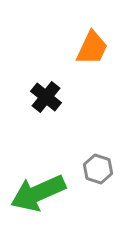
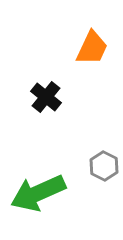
gray hexagon: moved 6 px right, 3 px up; rotated 8 degrees clockwise
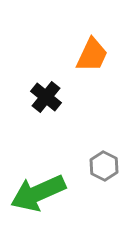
orange trapezoid: moved 7 px down
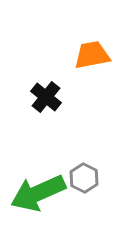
orange trapezoid: rotated 126 degrees counterclockwise
gray hexagon: moved 20 px left, 12 px down
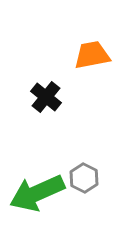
green arrow: moved 1 px left
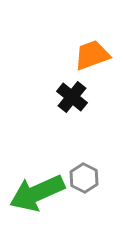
orange trapezoid: rotated 9 degrees counterclockwise
black cross: moved 26 px right
